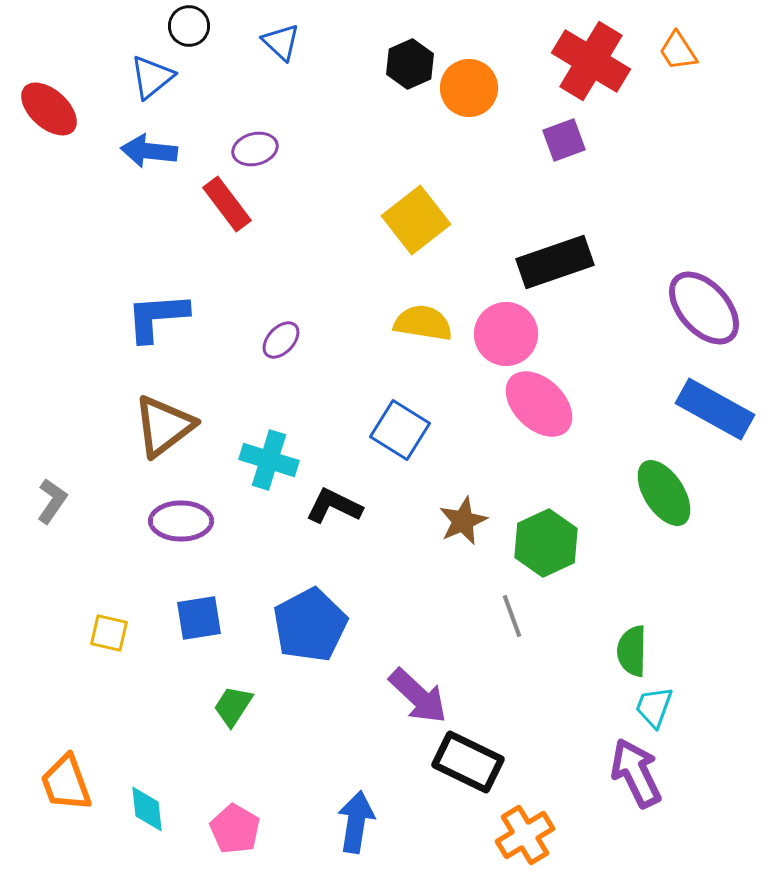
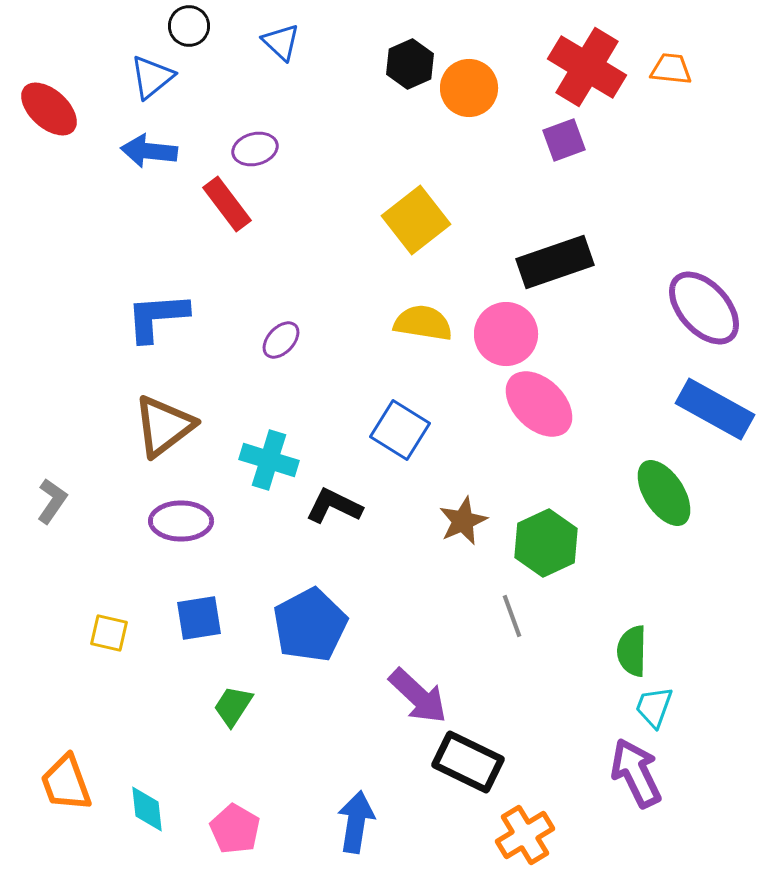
orange trapezoid at (678, 51): moved 7 px left, 18 px down; rotated 129 degrees clockwise
red cross at (591, 61): moved 4 px left, 6 px down
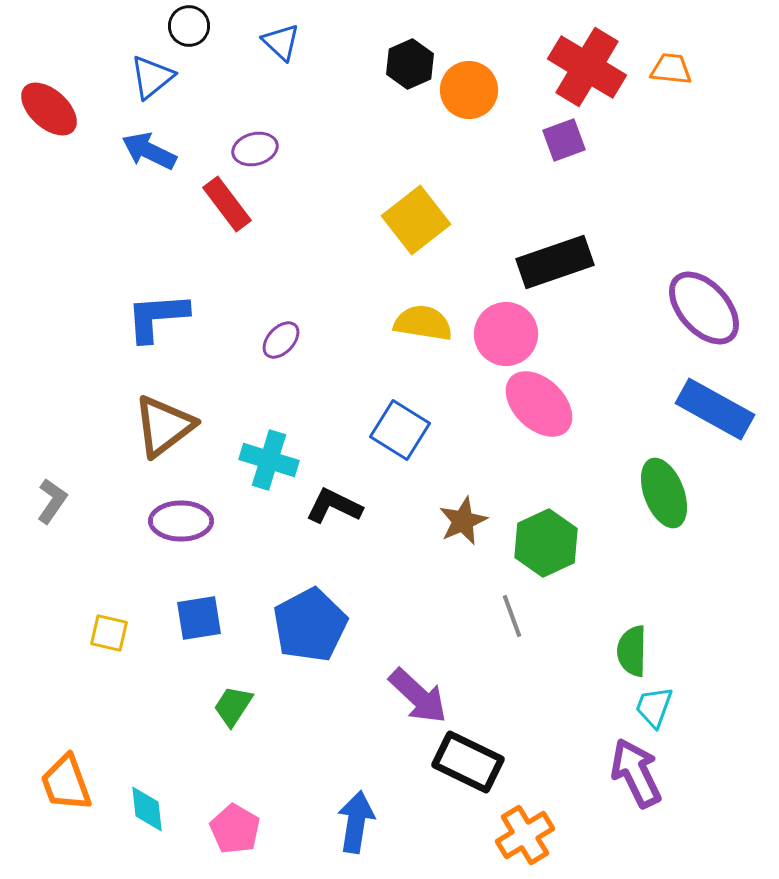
orange circle at (469, 88): moved 2 px down
blue arrow at (149, 151): rotated 20 degrees clockwise
green ellipse at (664, 493): rotated 12 degrees clockwise
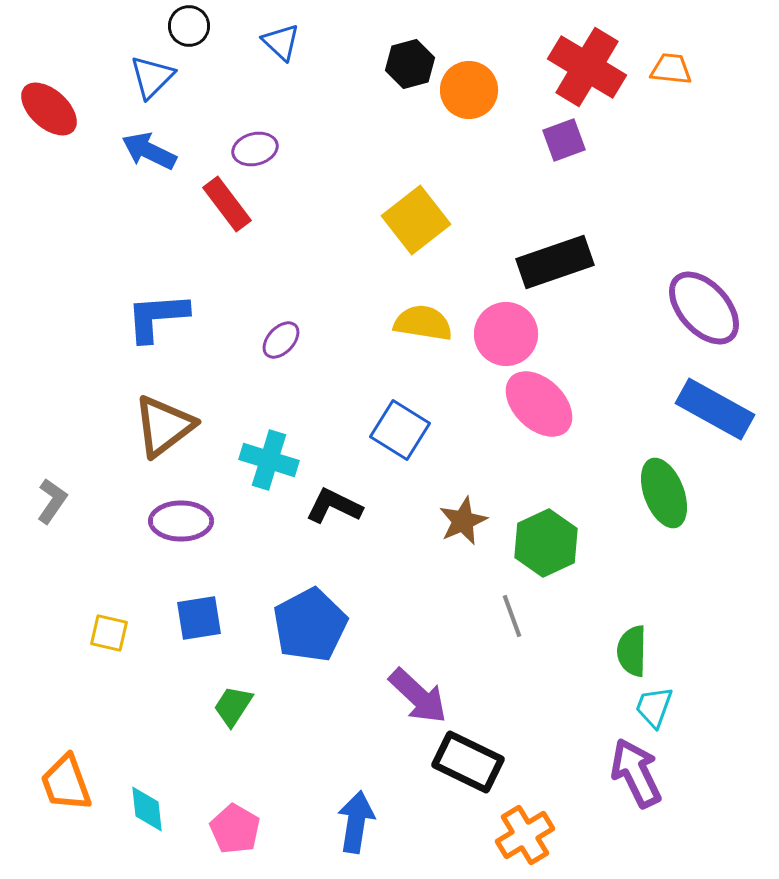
black hexagon at (410, 64): rotated 9 degrees clockwise
blue triangle at (152, 77): rotated 6 degrees counterclockwise
